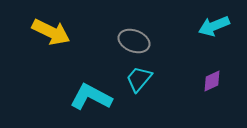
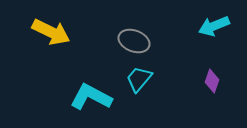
purple diamond: rotated 45 degrees counterclockwise
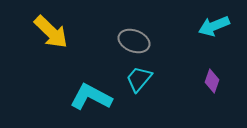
yellow arrow: rotated 18 degrees clockwise
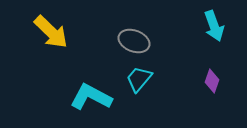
cyan arrow: rotated 88 degrees counterclockwise
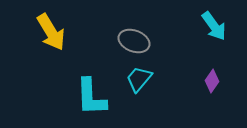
cyan arrow: rotated 16 degrees counterclockwise
yellow arrow: rotated 15 degrees clockwise
purple diamond: rotated 15 degrees clockwise
cyan L-shape: rotated 120 degrees counterclockwise
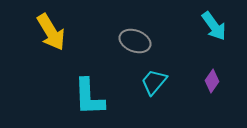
gray ellipse: moved 1 px right
cyan trapezoid: moved 15 px right, 3 px down
cyan L-shape: moved 2 px left
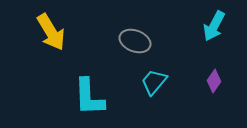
cyan arrow: rotated 64 degrees clockwise
purple diamond: moved 2 px right
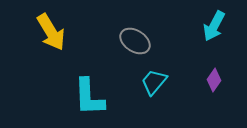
gray ellipse: rotated 12 degrees clockwise
purple diamond: moved 1 px up
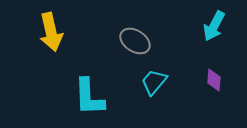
yellow arrow: rotated 18 degrees clockwise
purple diamond: rotated 30 degrees counterclockwise
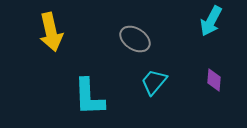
cyan arrow: moved 3 px left, 5 px up
gray ellipse: moved 2 px up
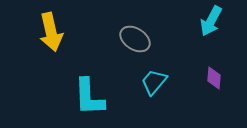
purple diamond: moved 2 px up
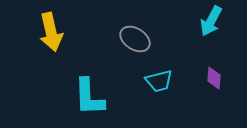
cyan trapezoid: moved 5 px right, 1 px up; rotated 144 degrees counterclockwise
